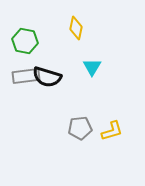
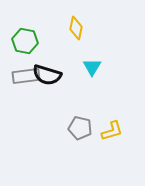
black semicircle: moved 2 px up
gray pentagon: rotated 20 degrees clockwise
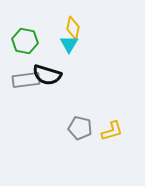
yellow diamond: moved 3 px left
cyan triangle: moved 23 px left, 23 px up
gray rectangle: moved 4 px down
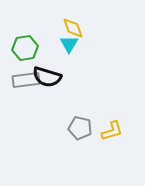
yellow diamond: rotated 30 degrees counterclockwise
green hexagon: moved 7 px down; rotated 20 degrees counterclockwise
black semicircle: moved 2 px down
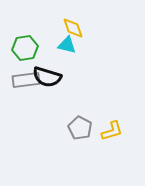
cyan triangle: moved 2 px left, 1 px down; rotated 48 degrees counterclockwise
gray pentagon: rotated 15 degrees clockwise
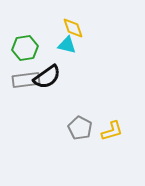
black semicircle: rotated 52 degrees counterclockwise
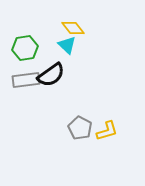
yellow diamond: rotated 20 degrees counterclockwise
cyan triangle: rotated 30 degrees clockwise
black semicircle: moved 4 px right, 2 px up
yellow L-shape: moved 5 px left
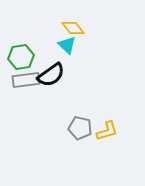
green hexagon: moved 4 px left, 9 px down
gray pentagon: rotated 15 degrees counterclockwise
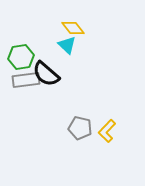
black semicircle: moved 5 px left, 1 px up; rotated 76 degrees clockwise
yellow L-shape: rotated 150 degrees clockwise
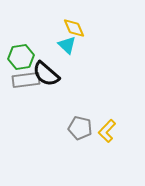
yellow diamond: moved 1 px right; rotated 15 degrees clockwise
